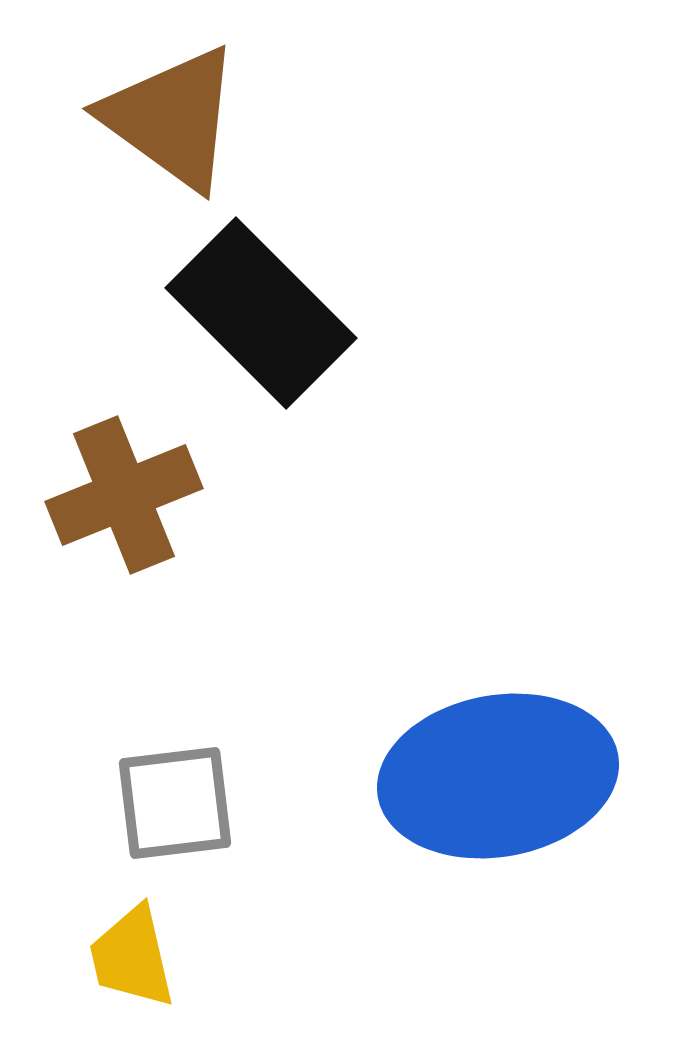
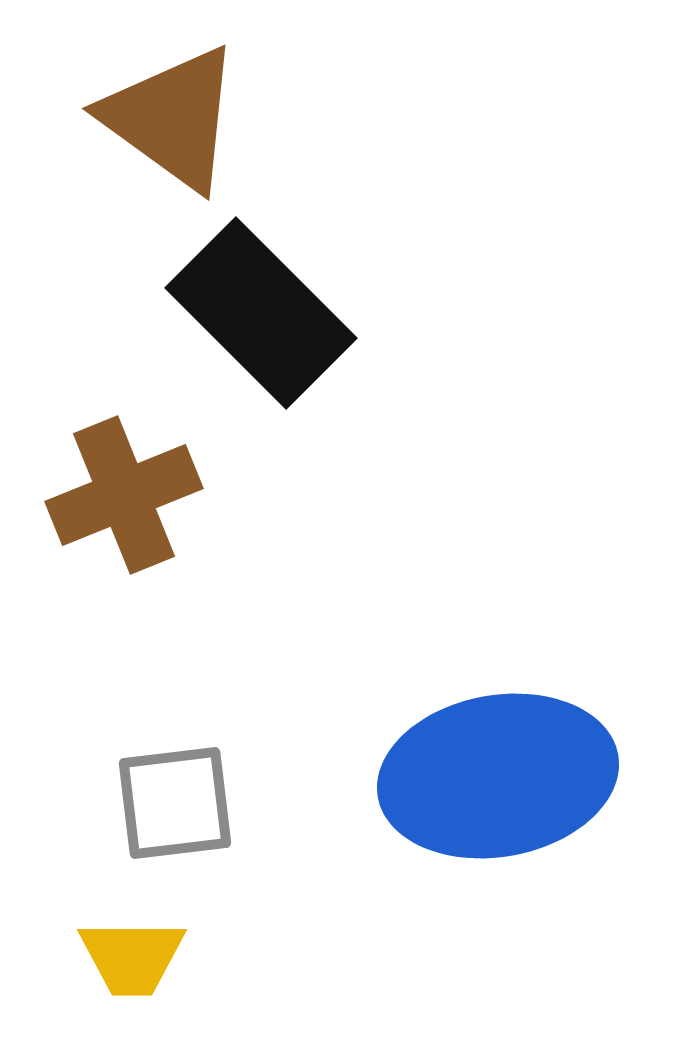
yellow trapezoid: rotated 77 degrees counterclockwise
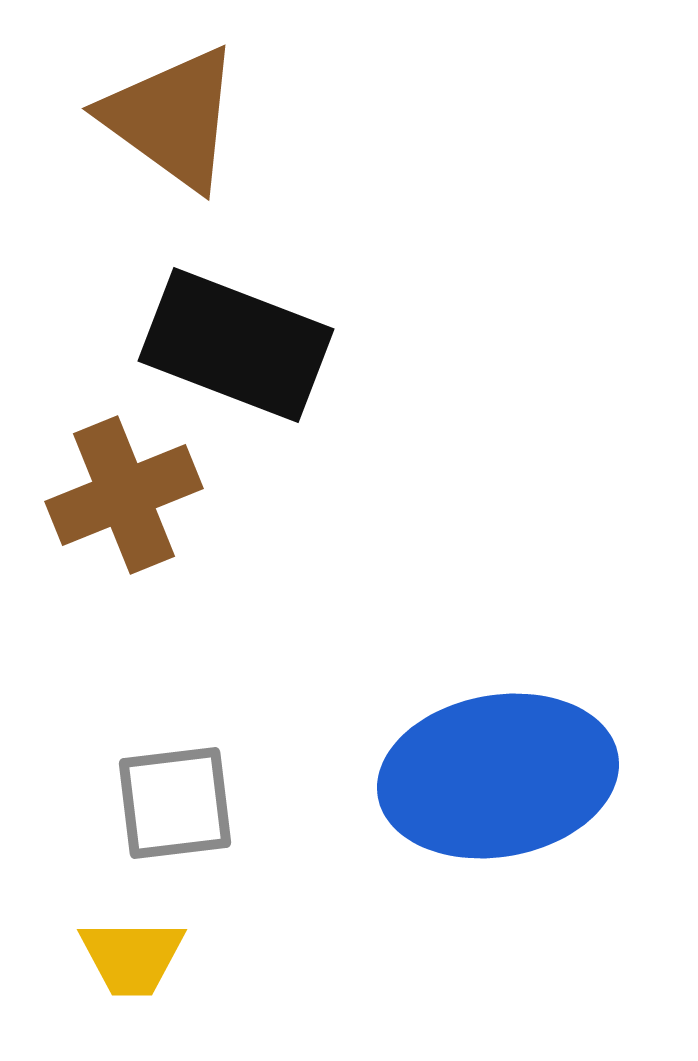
black rectangle: moved 25 px left, 32 px down; rotated 24 degrees counterclockwise
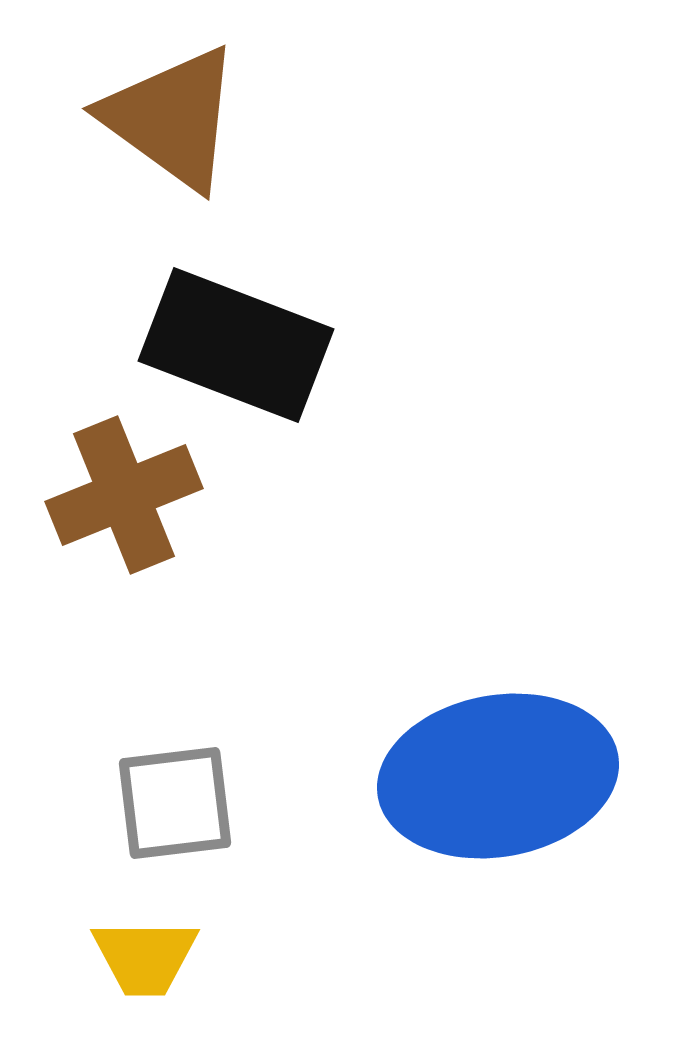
yellow trapezoid: moved 13 px right
